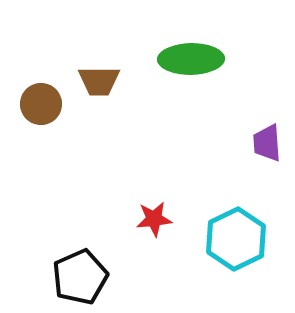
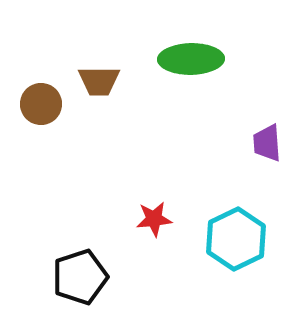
black pentagon: rotated 6 degrees clockwise
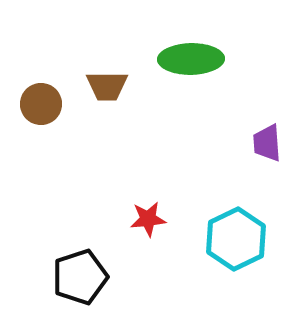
brown trapezoid: moved 8 px right, 5 px down
red star: moved 6 px left
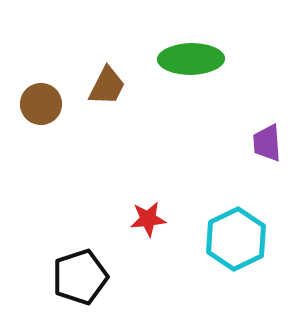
brown trapezoid: rotated 63 degrees counterclockwise
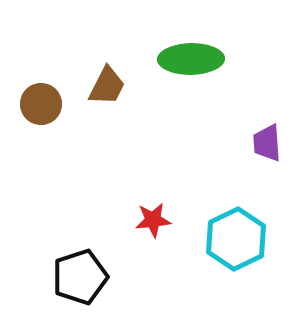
red star: moved 5 px right, 1 px down
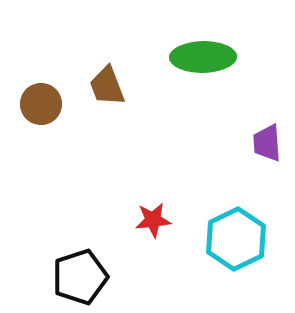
green ellipse: moved 12 px right, 2 px up
brown trapezoid: rotated 132 degrees clockwise
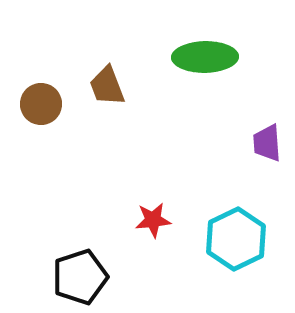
green ellipse: moved 2 px right
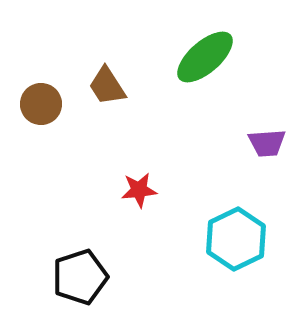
green ellipse: rotated 40 degrees counterclockwise
brown trapezoid: rotated 12 degrees counterclockwise
purple trapezoid: rotated 90 degrees counterclockwise
red star: moved 14 px left, 30 px up
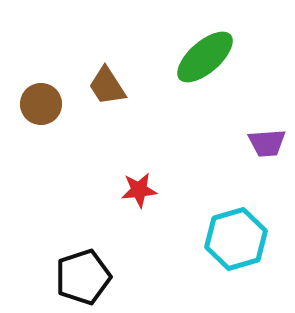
cyan hexagon: rotated 10 degrees clockwise
black pentagon: moved 3 px right
